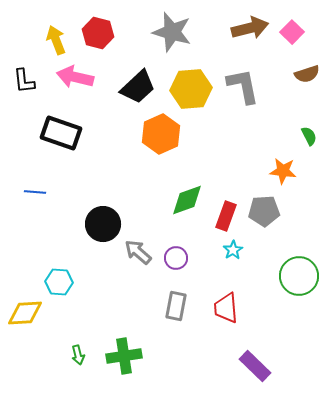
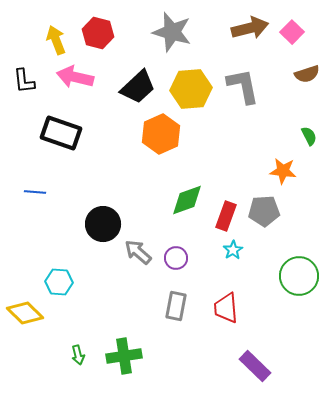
yellow diamond: rotated 48 degrees clockwise
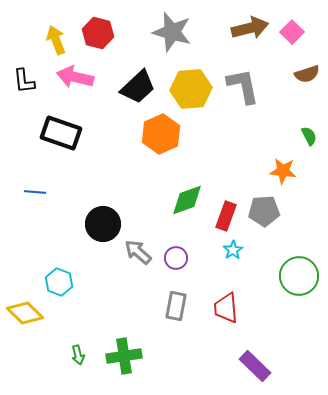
cyan hexagon: rotated 16 degrees clockwise
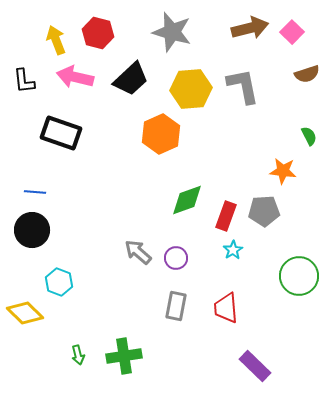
black trapezoid: moved 7 px left, 8 px up
black circle: moved 71 px left, 6 px down
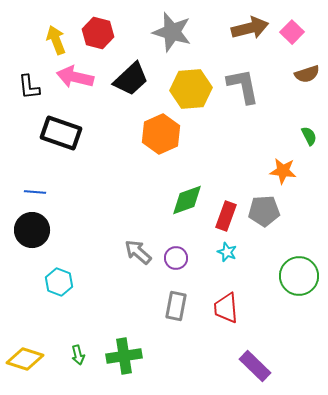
black L-shape: moved 5 px right, 6 px down
cyan star: moved 6 px left, 2 px down; rotated 18 degrees counterclockwise
yellow diamond: moved 46 px down; rotated 27 degrees counterclockwise
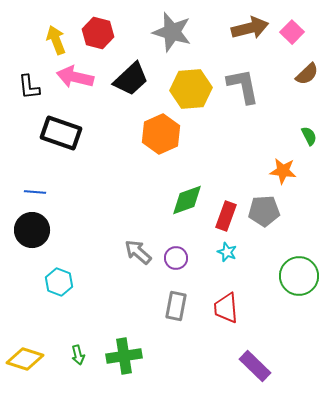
brown semicircle: rotated 25 degrees counterclockwise
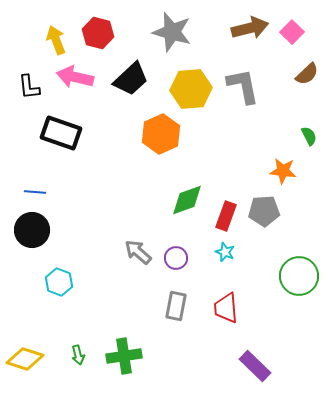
cyan star: moved 2 px left
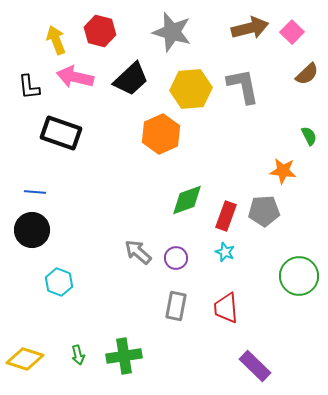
red hexagon: moved 2 px right, 2 px up
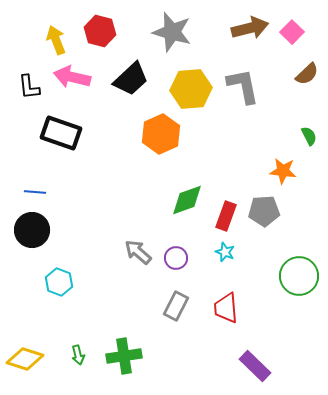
pink arrow: moved 3 px left
gray rectangle: rotated 16 degrees clockwise
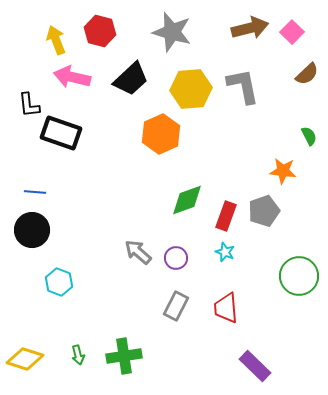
black L-shape: moved 18 px down
gray pentagon: rotated 16 degrees counterclockwise
